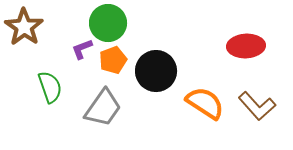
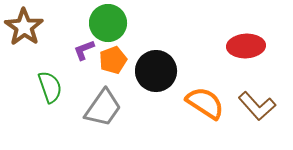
purple L-shape: moved 2 px right, 1 px down
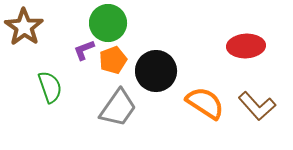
gray trapezoid: moved 15 px right
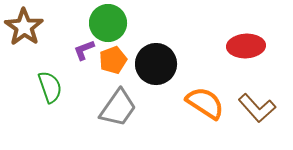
black circle: moved 7 px up
brown L-shape: moved 2 px down
